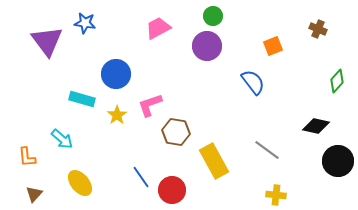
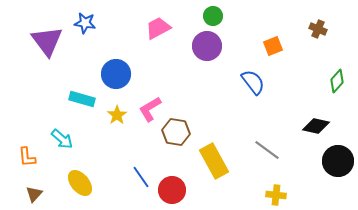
pink L-shape: moved 4 px down; rotated 12 degrees counterclockwise
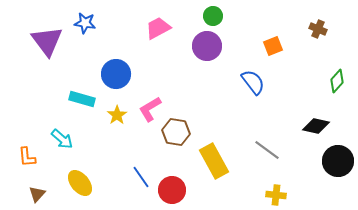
brown triangle: moved 3 px right
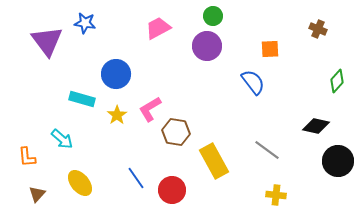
orange square: moved 3 px left, 3 px down; rotated 18 degrees clockwise
blue line: moved 5 px left, 1 px down
